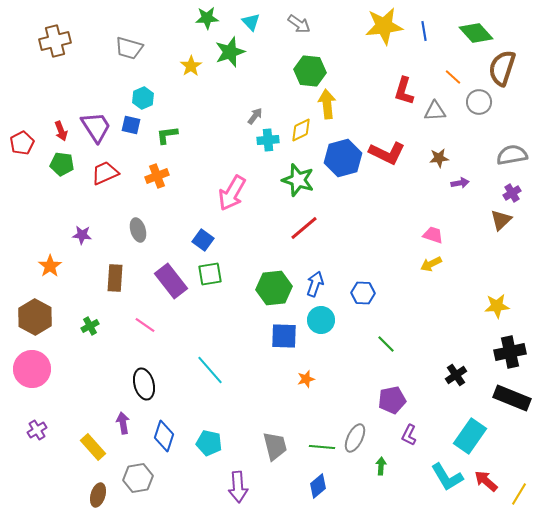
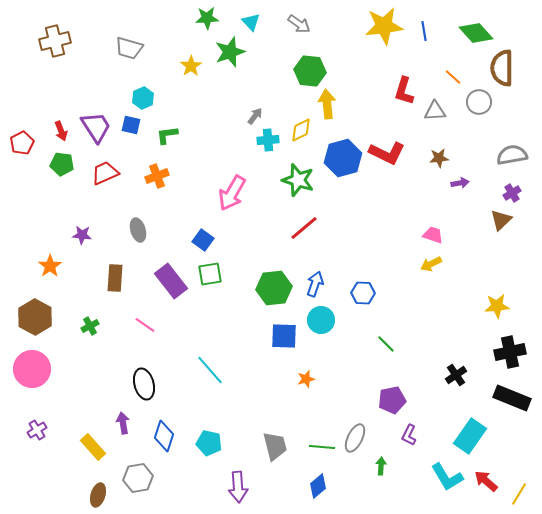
brown semicircle at (502, 68): rotated 18 degrees counterclockwise
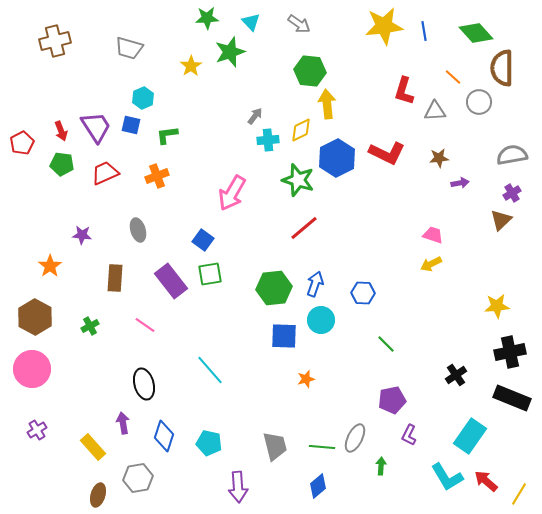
blue hexagon at (343, 158): moved 6 px left; rotated 12 degrees counterclockwise
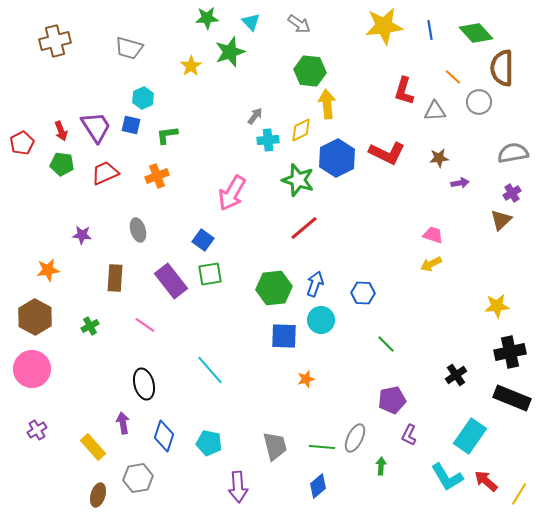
blue line at (424, 31): moved 6 px right, 1 px up
gray semicircle at (512, 155): moved 1 px right, 2 px up
orange star at (50, 266): moved 2 px left, 4 px down; rotated 25 degrees clockwise
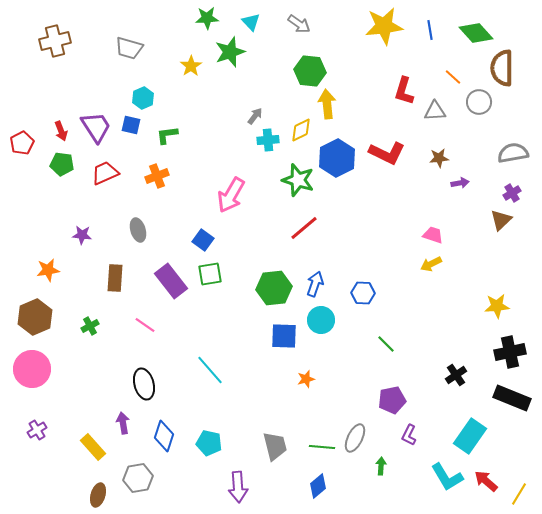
pink arrow at (232, 193): moved 1 px left, 2 px down
brown hexagon at (35, 317): rotated 8 degrees clockwise
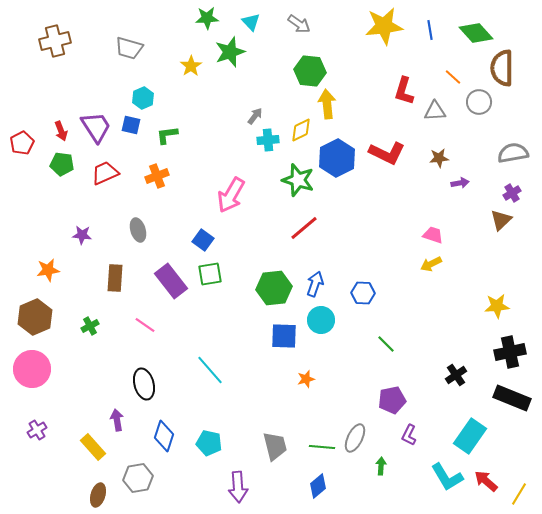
purple arrow at (123, 423): moved 6 px left, 3 px up
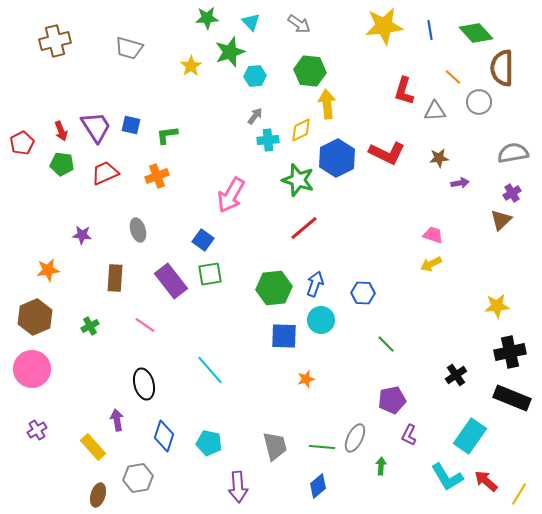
cyan hexagon at (143, 98): moved 112 px right, 22 px up; rotated 20 degrees clockwise
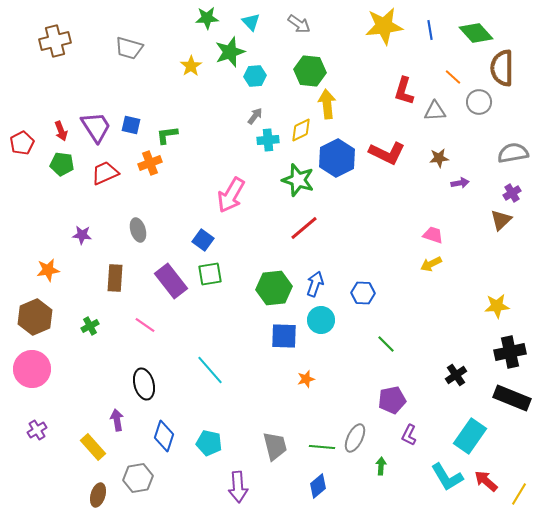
orange cross at (157, 176): moved 7 px left, 13 px up
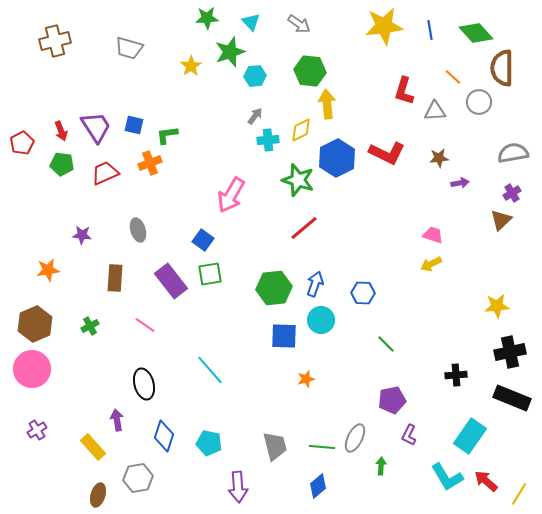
blue square at (131, 125): moved 3 px right
brown hexagon at (35, 317): moved 7 px down
black cross at (456, 375): rotated 30 degrees clockwise
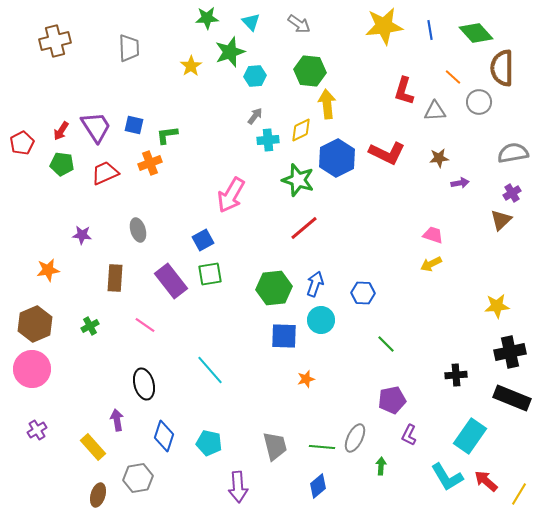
gray trapezoid at (129, 48): rotated 108 degrees counterclockwise
red arrow at (61, 131): rotated 54 degrees clockwise
blue square at (203, 240): rotated 25 degrees clockwise
